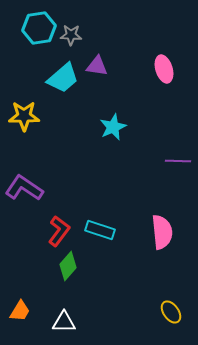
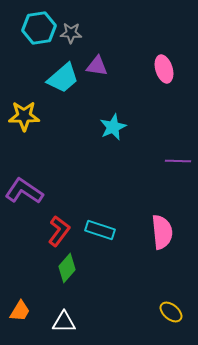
gray star: moved 2 px up
purple L-shape: moved 3 px down
green diamond: moved 1 px left, 2 px down
yellow ellipse: rotated 15 degrees counterclockwise
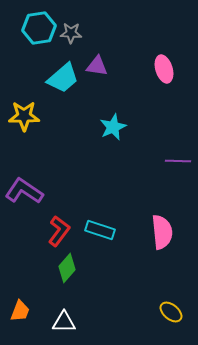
orange trapezoid: rotated 10 degrees counterclockwise
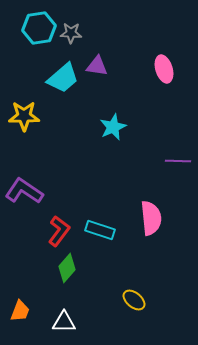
pink semicircle: moved 11 px left, 14 px up
yellow ellipse: moved 37 px left, 12 px up
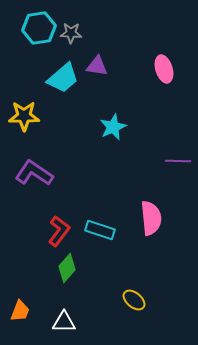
purple L-shape: moved 10 px right, 18 px up
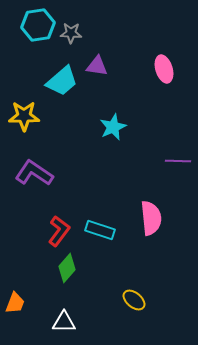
cyan hexagon: moved 1 px left, 3 px up
cyan trapezoid: moved 1 px left, 3 px down
orange trapezoid: moved 5 px left, 8 px up
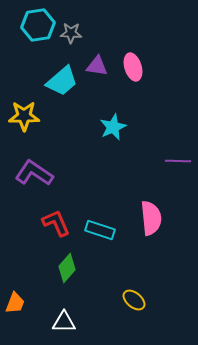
pink ellipse: moved 31 px left, 2 px up
red L-shape: moved 3 px left, 8 px up; rotated 60 degrees counterclockwise
